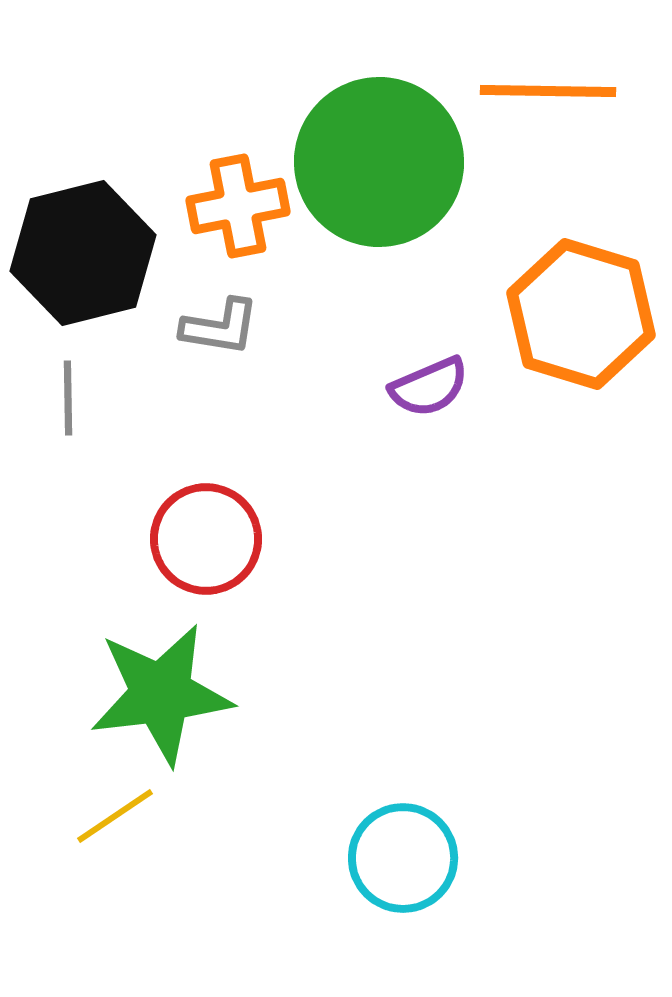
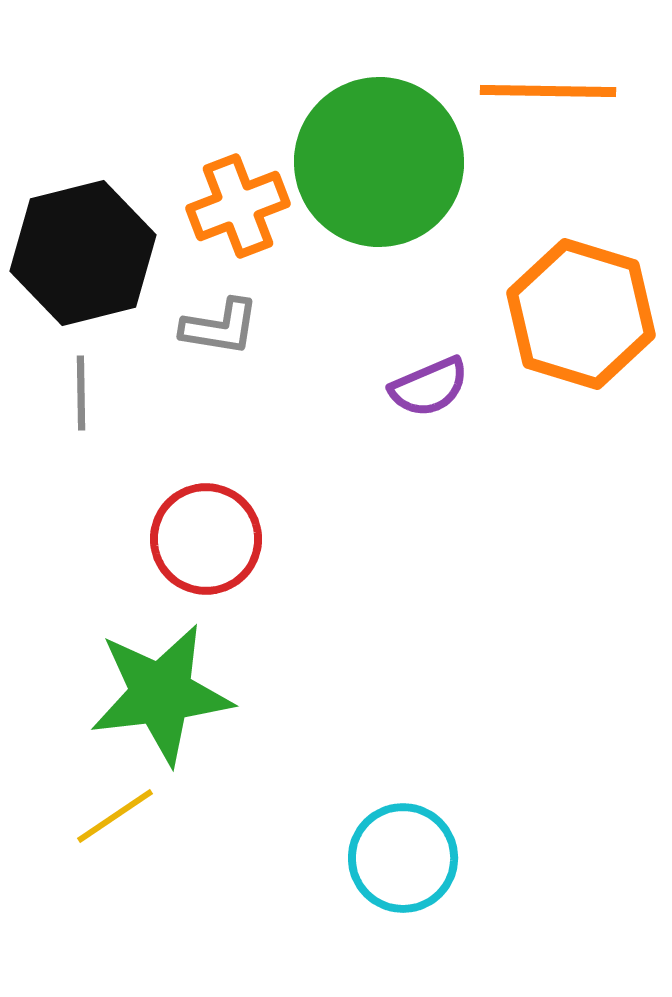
orange cross: rotated 10 degrees counterclockwise
gray line: moved 13 px right, 5 px up
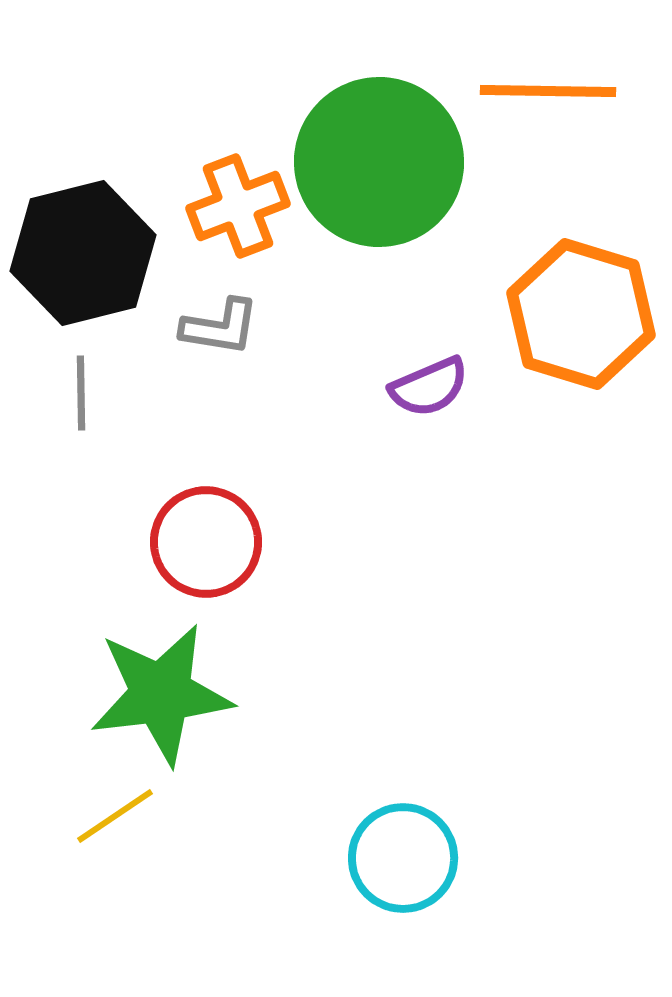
red circle: moved 3 px down
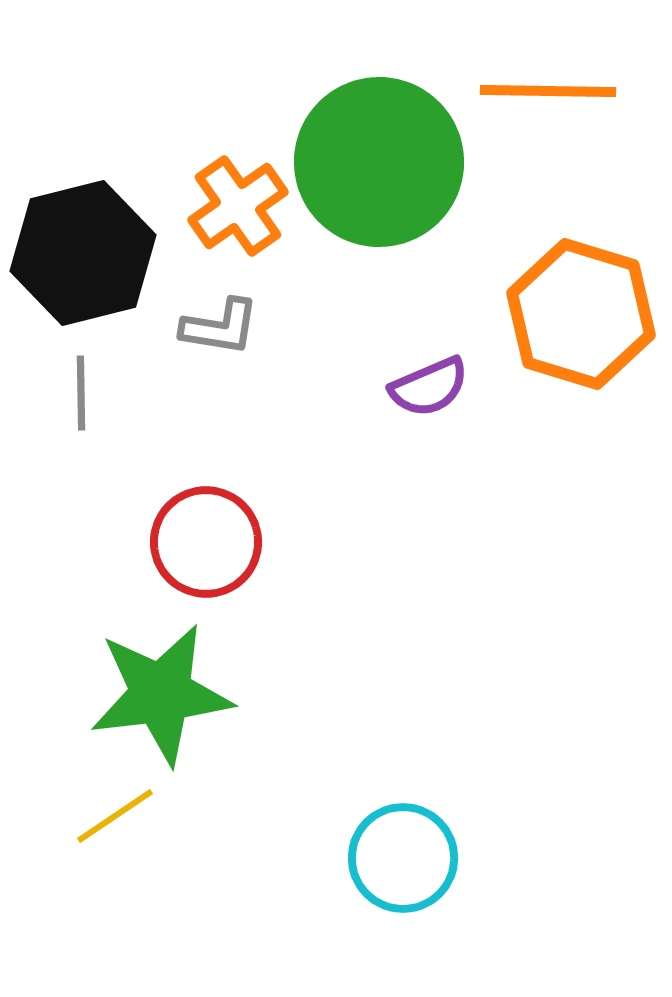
orange cross: rotated 14 degrees counterclockwise
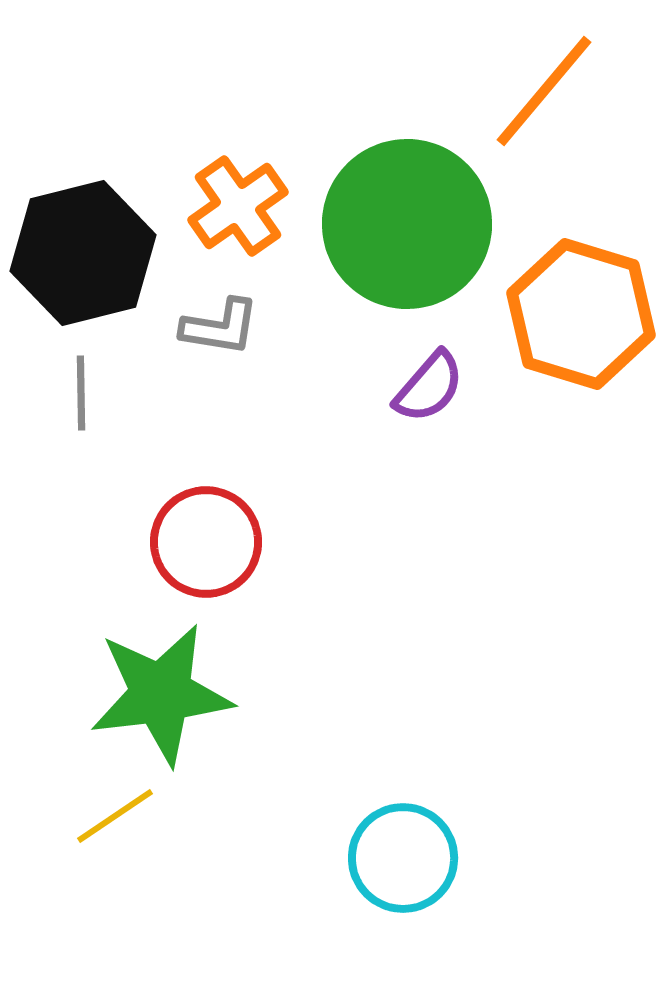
orange line: moved 4 px left; rotated 51 degrees counterclockwise
green circle: moved 28 px right, 62 px down
purple semicircle: rotated 26 degrees counterclockwise
